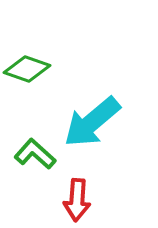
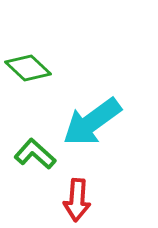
green diamond: moved 1 px right, 1 px up; rotated 24 degrees clockwise
cyan arrow: rotated 4 degrees clockwise
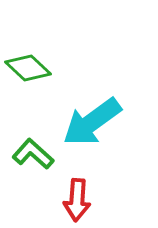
green L-shape: moved 2 px left
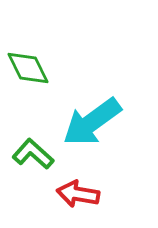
green diamond: rotated 21 degrees clockwise
red arrow: moved 1 px right, 6 px up; rotated 96 degrees clockwise
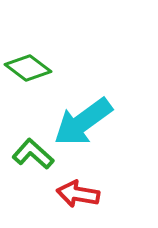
green diamond: rotated 27 degrees counterclockwise
cyan arrow: moved 9 px left
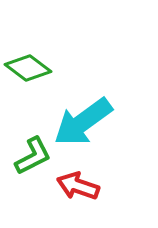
green L-shape: moved 2 px down; rotated 111 degrees clockwise
red arrow: moved 8 px up; rotated 9 degrees clockwise
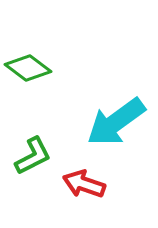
cyan arrow: moved 33 px right
red arrow: moved 6 px right, 2 px up
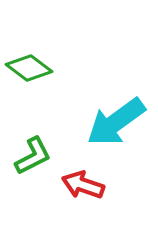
green diamond: moved 1 px right
red arrow: moved 1 px left, 1 px down
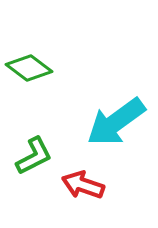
green L-shape: moved 1 px right
